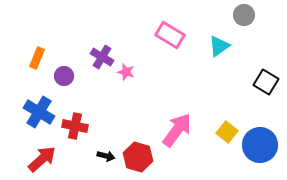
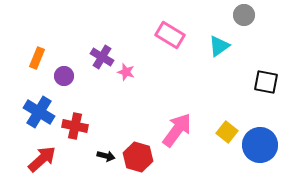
black square: rotated 20 degrees counterclockwise
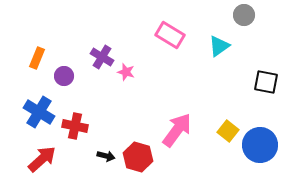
yellow square: moved 1 px right, 1 px up
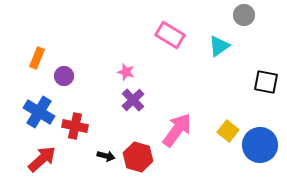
purple cross: moved 31 px right, 43 px down; rotated 15 degrees clockwise
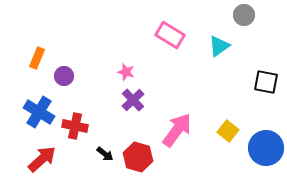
blue circle: moved 6 px right, 3 px down
black arrow: moved 1 px left, 2 px up; rotated 24 degrees clockwise
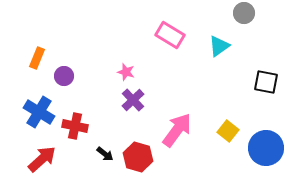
gray circle: moved 2 px up
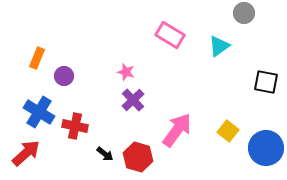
red arrow: moved 16 px left, 6 px up
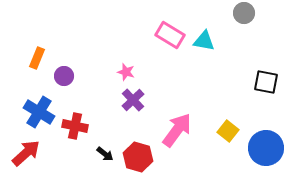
cyan triangle: moved 15 px left, 5 px up; rotated 45 degrees clockwise
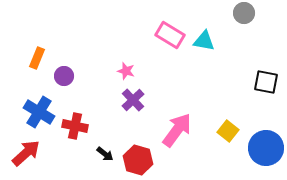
pink star: moved 1 px up
red hexagon: moved 3 px down
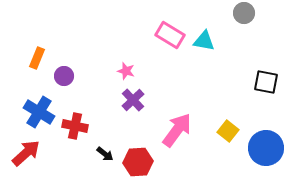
red hexagon: moved 2 px down; rotated 20 degrees counterclockwise
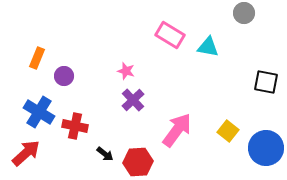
cyan triangle: moved 4 px right, 6 px down
